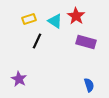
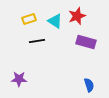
red star: moved 1 px right; rotated 18 degrees clockwise
black line: rotated 56 degrees clockwise
purple star: rotated 28 degrees counterclockwise
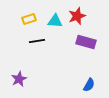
cyan triangle: rotated 28 degrees counterclockwise
purple star: rotated 28 degrees counterclockwise
blue semicircle: rotated 48 degrees clockwise
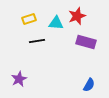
cyan triangle: moved 1 px right, 2 px down
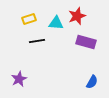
blue semicircle: moved 3 px right, 3 px up
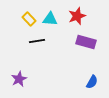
yellow rectangle: rotated 64 degrees clockwise
cyan triangle: moved 6 px left, 4 px up
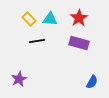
red star: moved 2 px right, 2 px down; rotated 12 degrees counterclockwise
purple rectangle: moved 7 px left, 1 px down
